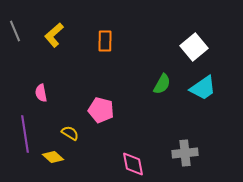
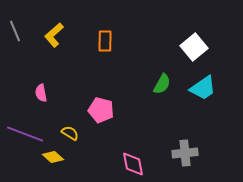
purple line: rotated 60 degrees counterclockwise
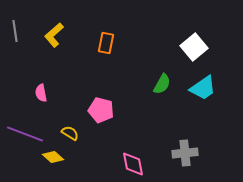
gray line: rotated 15 degrees clockwise
orange rectangle: moved 1 px right, 2 px down; rotated 10 degrees clockwise
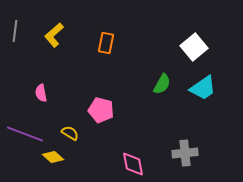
gray line: rotated 15 degrees clockwise
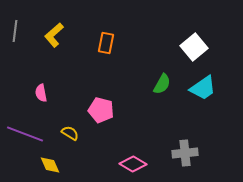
yellow diamond: moved 3 px left, 8 px down; rotated 25 degrees clockwise
pink diamond: rotated 48 degrees counterclockwise
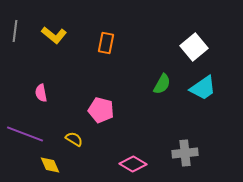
yellow L-shape: rotated 100 degrees counterclockwise
yellow semicircle: moved 4 px right, 6 px down
